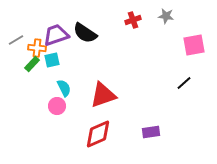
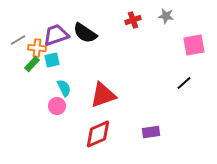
gray line: moved 2 px right
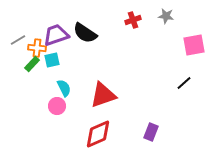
purple rectangle: rotated 60 degrees counterclockwise
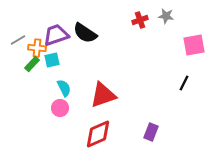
red cross: moved 7 px right
black line: rotated 21 degrees counterclockwise
pink circle: moved 3 px right, 2 px down
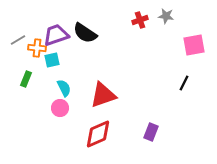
green rectangle: moved 6 px left, 15 px down; rotated 21 degrees counterclockwise
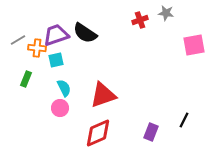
gray star: moved 3 px up
cyan square: moved 4 px right
black line: moved 37 px down
red diamond: moved 1 px up
